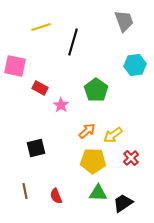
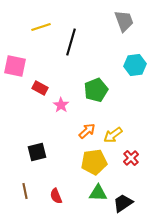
black line: moved 2 px left
green pentagon: rotated 15 degrees clockwise
black square: moved 1 px right, 4 px down
yellow pentagon: moved 1 px right, 1 px down; rotated 10 degrees counterclockwise
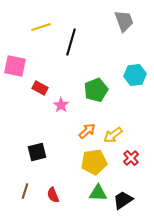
cyan hexagon: moved 10 px down
brown line: rotated 28 degrees clockwise
red semicircle: moved 3 px left, 1 px up
black trapezoid: moved 3 px up
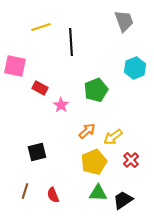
black line: rotated 20 degrees counterclockwise
cyan hexagon: moved 7 px up; rotated 15 degrees counterclockwise
yellow arrow: moved 2 px down
red cross: moved 2 px down
yellow pentagon: rotated 15 degrees counterclockwise
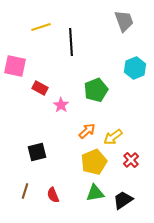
green triangle: moved 3 px left; rotated 12 degrees counterclockwise
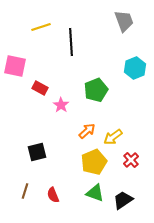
green triangle: rotated 30 degrees clockwise
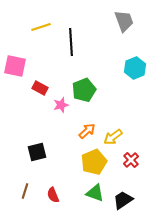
green pentagon: moved 12 px left
pink star: rotated 21 degrees clockwise
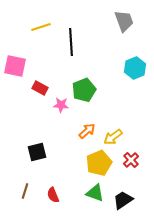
pink star: rotated 21 degrees clockwise
yellow pentagon: moved 5 px right, 1 px down
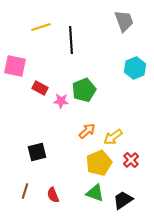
black line: moved 2 px up
pink star: moved 4 px up
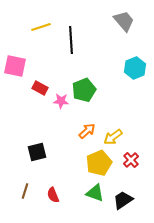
gray trapezoid: rotated 20 degrees counterclockwise
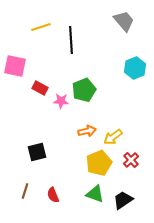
orange arrow: rotated 30 degrees clockwise
green triangle: moved 1 px down
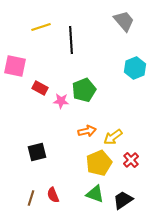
brown line: moved 6 px right, 7 px down
